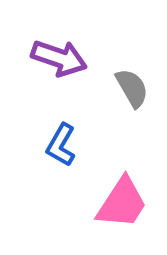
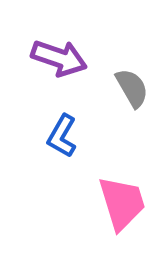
blue L-shape: moved 1 px right, 9 px up
pink trapezoid: rotated 50 degrees counterclockwise
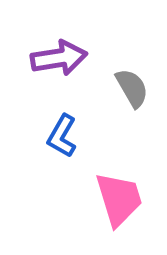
purple arrow: rotated 28 degrees counterclockwise
pink trapezoid: moved 3 px left, 4 px up
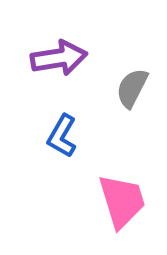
gray semicircle: rotated 123 degrees counterclockwise
pink trapezoid: moved 3 px right, 2 px down
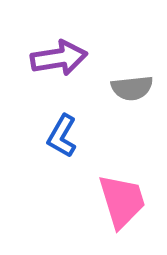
gray semicircle: rotated 123 degrees counterclockwise
